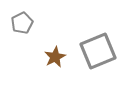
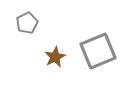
gray pentagon: moved 5 px right
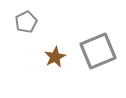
gray pentagon: moved 1 px left, 1 px up
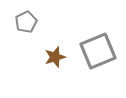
brown star: rotated 10 degrees clockwise
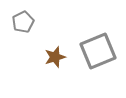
gray pentagon: moved 3 px left
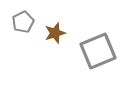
brown star: moved 24 px up
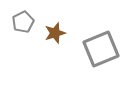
gray square: moved 3 px right, 2 px up
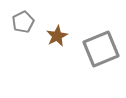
brown star: moved 2 px right, 3 px down; rotated 10 degrees counterclockwise
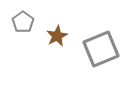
gray pentagon: rotated 10 degrees counterclockwise
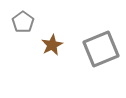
brown star: moved 5 px left, 9 px down
